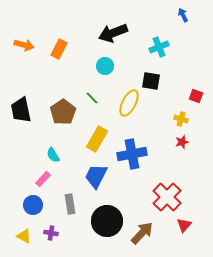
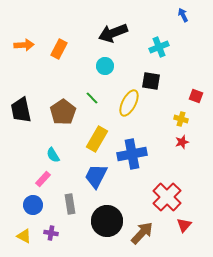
orange arrow: rotated 18 degrees counterclockwise
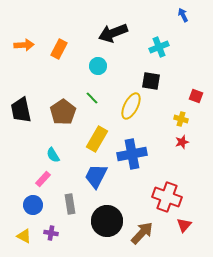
cyan circle: moved 7 px left
yellow ellipse: moved 2 px right, 3 px down
red cross: rotated 24 degrees counterclockwise
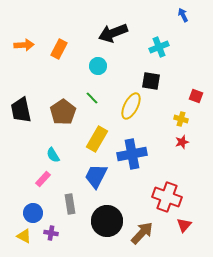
blue circle: moved 8 px down
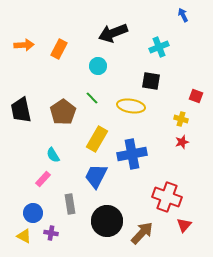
yellow ellipse: rotated 72 degrees clockwise
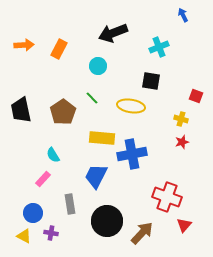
yellow rectangle: moved 5 px right, 1 px up; rotated 65 degrees clockwise
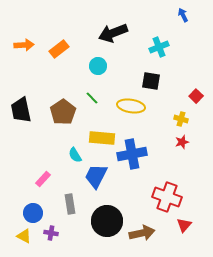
orange rectangle: rotated 24 degrees clockwise
red square: rotated 24 degrees clockwise
cyan semicircle: moved 22 px right
brown arrow: rotated 35 degrees clockwise
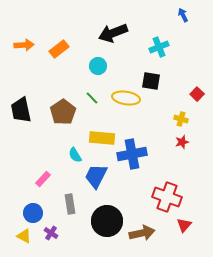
red square: moved 1 px right, 2 px up
yellow ellipse: moved 5 px left, 8 px up
purple cross: rotated 24 degrees clockwise
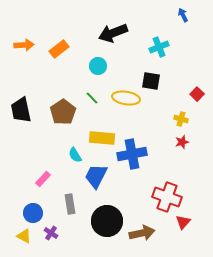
red triangle: moved 1 px left, 3 px up
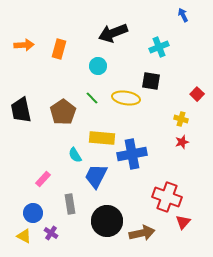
orange rectangle: rotated 36 degrees counterclockwise
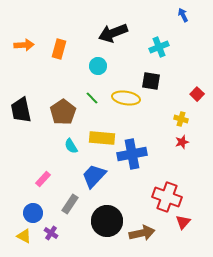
cyan semicircle: moved 4 px left, 9 px up
blue trapezoid: moved 2 px left; rotated 16 degrees clockwise
gray rectangle: rotated 42 degrees clockwise
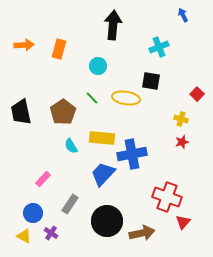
black arrow: moved 8 px up; rotated 116 degrees clockwise
black trapezoid: moved 2 px down
blue trapezoid: moved 9 px right, 2 px up
